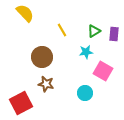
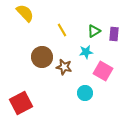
brown star: moved 18 px right, 17 px up
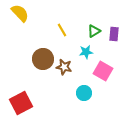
yellow semicircle: moved 5 px left
brown circle: moved 1 px right, 2 px down
cyan circle: moved 1 px left
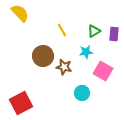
brown circle: moved 3 px up
cyan circle: moved 2 px left
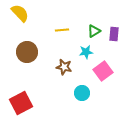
yellow line: rotated 64 degrees counterclockwise
brown circle: moved 16 px left, 4 px up
pink square: rotated 24 degrees clockwise
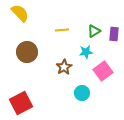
brown star: rotated 28 degrees clockwise
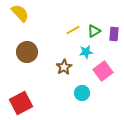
yellow line: moved 11 px right; rotated 24 degrees counterclockwise
